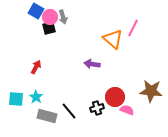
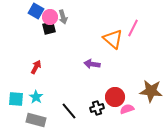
pink semicircle: moved 1 px up; rotated 40 degrees counterclockwise
gray rectangle: moved 11 px left, 4 px down
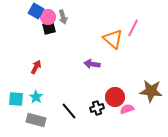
pink circle: moved 2 px left
